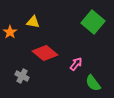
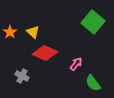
yellow triangle: moved 10 px down; rotated 32 degrees clockwise
red diamond: rotated 15 degrees counterclockwise
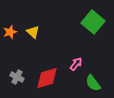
orange star: rotated 16 degrees clockwise
red diamond: moved 2 px right, 25 px down; rotated 40 degrees counterclockwise
gray cross: moved 5 px left, 1 px down
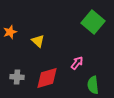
yellow triangle: moved 5 px right, 9 px down
pink arrow: moved 1 px right, 1 px up
gray cross: rotated 24 degrees counterclockwise
green semicircle: moved 2 px down; rotated 30 degrees clockwise
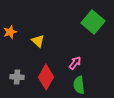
pink arrow: moved 2 px left
red diamond: moved 1 px left, 1 px up; rotated 45 degrees counterclockwise
green semicircle: moved 14 px left
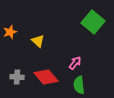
red diamond: rotated 70 degrees counterclockwise
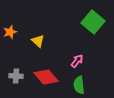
pink arrow: moved 2 px right, 2 px up
gray cross: moved 1 px left, 1 px up
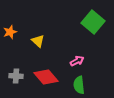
pink arrow: rotated 24 degrees clockwise
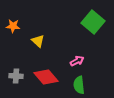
orange star: moved 3 px right, 6 px up; rotated 24 degrees clockwise
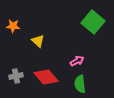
gray cross: rotated 16 degrees counterclockwise
green semicircle: moved 1 px right, 1 px up
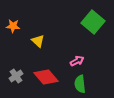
gray cross: rotated 24 degrees counterclockwise
